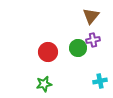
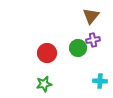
red circle: moved 1 px left, 1 px down
cyan cross: rotated 16 degrees clockwise
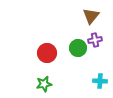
purple cross: moved 2 px right
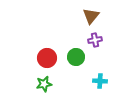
green circle: moved 2 px left, 9 px down
red circle: moved 5 px down
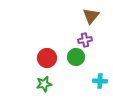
purple cross: moved 10 px left
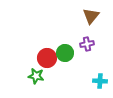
purple cross: moved 2 px right, 4 px down
green circle: moved 11 px left, 4 px up
green star: moved 8 px left, 8 px up; rotated 21 degrees clockwise
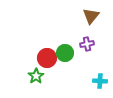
green star: rotated 28 degrees clockwise
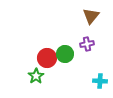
green circle: moved 1 px down
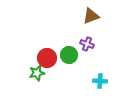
brown triangle: rotated 30 degrees clockwise
purple cross: rotated 32 degrees clockwise
green circle: moved 4 px right, 1 px down
green star: moved 1 px right, 3 px up; rotated 21 degrees clockwise
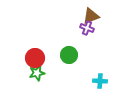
purple cross: moved 16 px up
red circle: moved 12 px left
